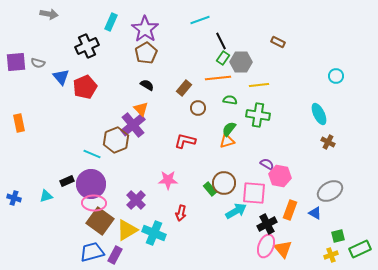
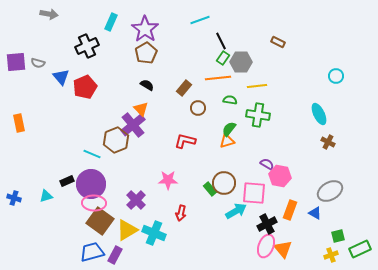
yellow line at (259, 85): moved 2 px left, 1 px down
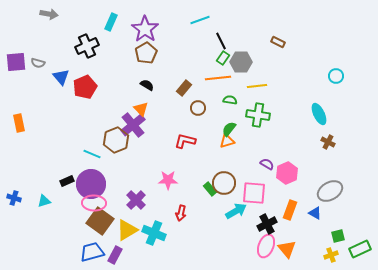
pink hexagon at (280, 176): moved 7 px right, 3 px up; rotated 25 degrees clockwise
cyan triangle at (46, 196): moved 2 px left, 5 px down
orange triangle at (283, 249): moved 4 px right
